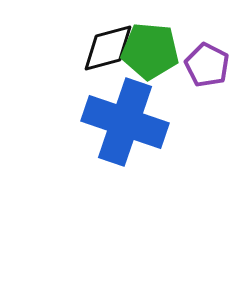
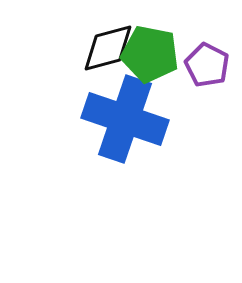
green pentagon: moved 3 px down; rotated 6 degrees clockwise
blue cross: moved 3 px up
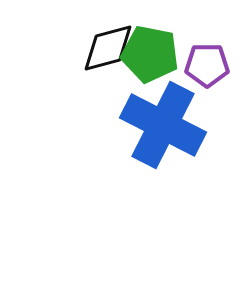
purple pentagon: rotated 27 degrees counterclockwise
blue cross: moved 38 px right, 6 px down; rotated 8 degrees clockwise
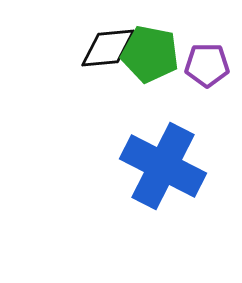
black diamond: rotated 10 degrees clockwise
blue cross: moved 41 px down
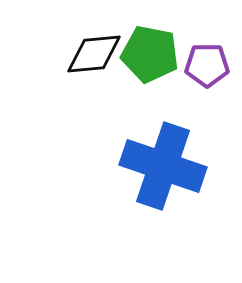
black diamond: moved 14 px left, 6 px down
blue cross: rotated 8 degrees counterclockwise
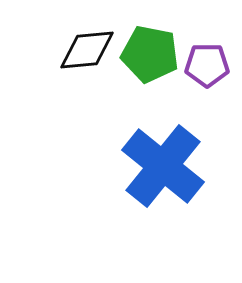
black diamond: moved 7 px left, 4 px up
blue cross: rotated 20 degrees clockwise
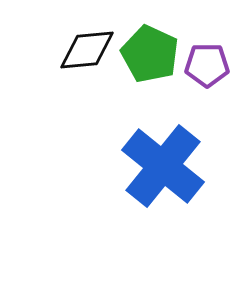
green pentagon: rotated 14 degrees clockwise
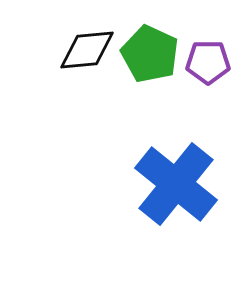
purple pentagon: moved 1 px right, 3 px up
blue cross: moved 13 px right, 18 px down
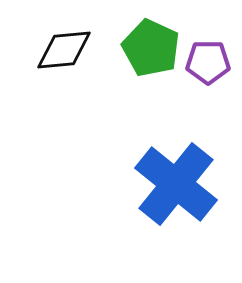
black diamond: moved 23 px left
green pentagon: moved 1 px right, 6 px up
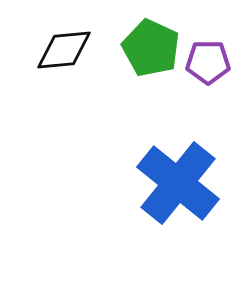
blue cross: moved 2 px right, 1 px up
